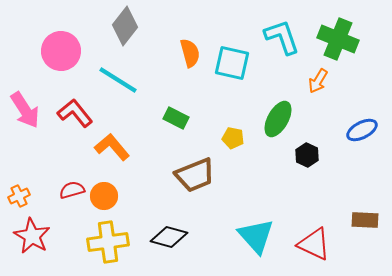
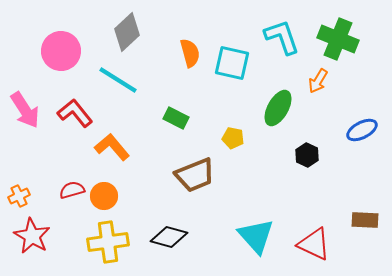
gray diamond: moved 2 px right, 6 px down; rotated 9 degrees clockwise
green ellipse: moved 11 px up
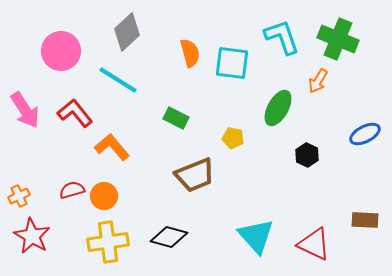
cyan square: rotated 6 degrees counterclockwise
blue ellipse: moved 3 px right, 4 px down
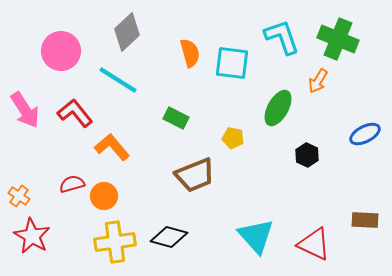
red semicircle: moved 6 px up
orange cross: rotated 30 degrees counterclockwise
yellow cross: moved 7 px right
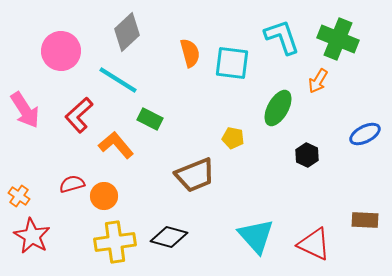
red L-shape: moved 4 px right, 2 px down; rotated 93 degrees counterclockwise
green rectangle: moved 26 px left, 1 px down
orange L-shape: moved 4 px right, 2 px up
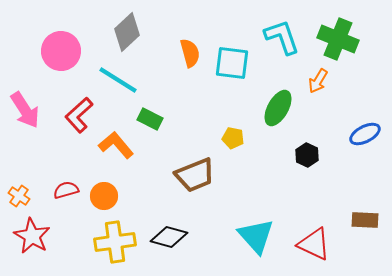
red semicircle: moved 6 px left, 6 px down
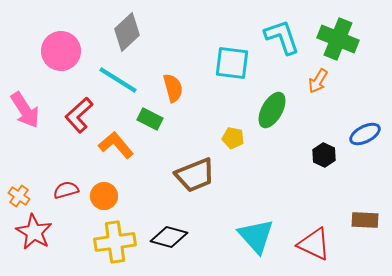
orange semicircle: moved 17 px left, 35 px down
green ellipse: moved 6 px left, 2 px down
black hexagon: moved 17 px right
red star: moved 2 px right, 4 px up
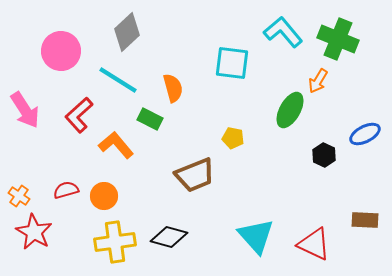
cyan L-shape: moved 1 px right, 5 px up; rotated 21 degrees counterclockwise
green ellipse: moved 18 px right
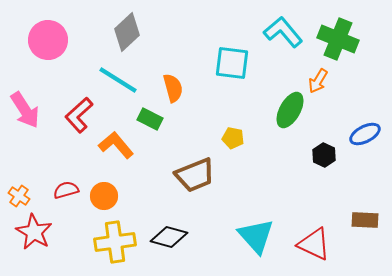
pink circle: moved 13 px left, 11 px up
